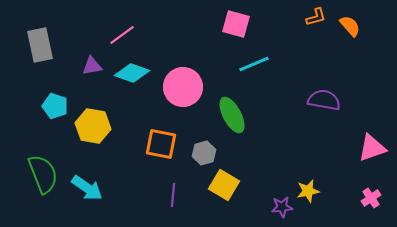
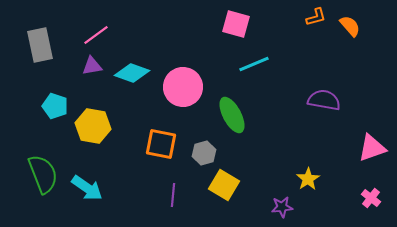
pink line: moved 26 px left
yellow star: moved 12 px up; rotated 20 degrees counterclockwise
pink cross: rotated 18 degrees counterclockwise
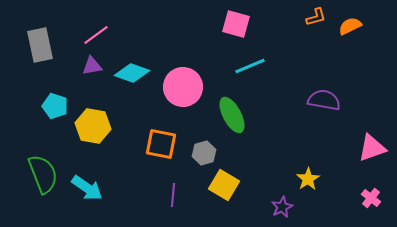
orange semicircle: rotated 75 degrees counterclockwise
cyan line: moved 4 px left, 2 px down
purple star: rotated 20 degrees counterclockwise
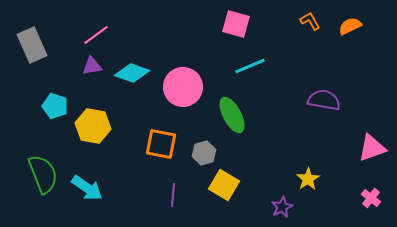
orange L-shape: moved 6 px left, 4 px down; rotated 105 degrees counterclockwise
gray rectangle: moved 8 px left; rotated 12 degrees counterclockwise
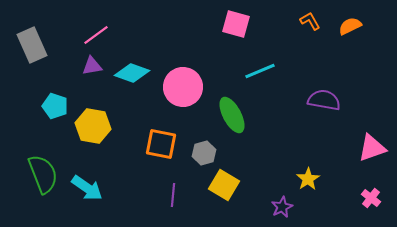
cyan line: moved 10 px right, 5 px down
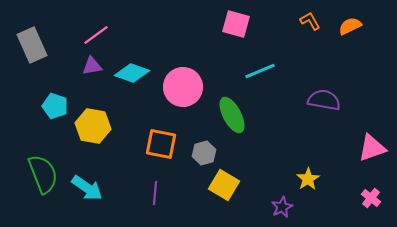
purple line: moved 18 px left, 2 px up
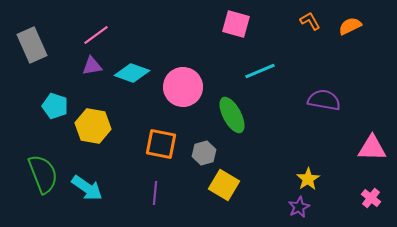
pink triangle: rotated 20 degrees clockwise
purple star: moved 17 px right
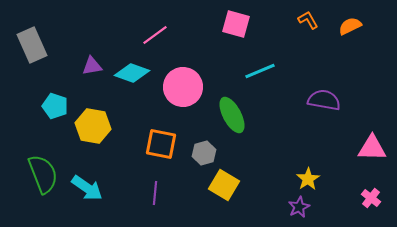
orange L-shape: moved 2 px left, 1 px up
pink line: moved 59 px right
